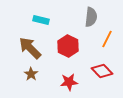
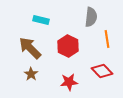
orange line: rotated 36 degrees counterclockwise
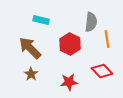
gray semicircle: moved 5 px down
red hexagon: moved 2 px right, 2 px up
